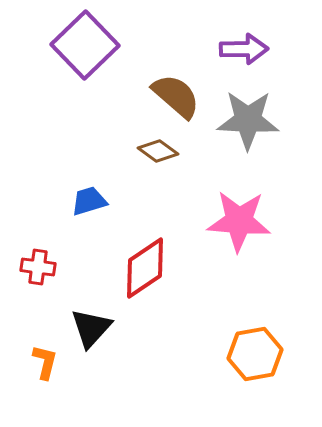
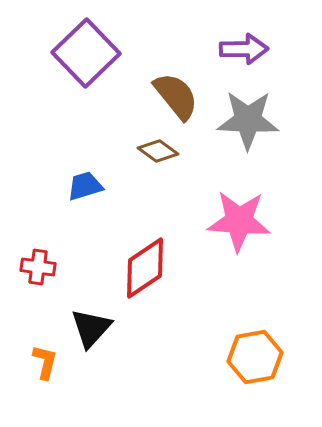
purple square: moved 1 px right, 8 px down
brown semicircle: rotated 10 degrees clockwise
blue trapezoid: moved 4 px left, 15 px up
orange hexagon: moved 3 px down
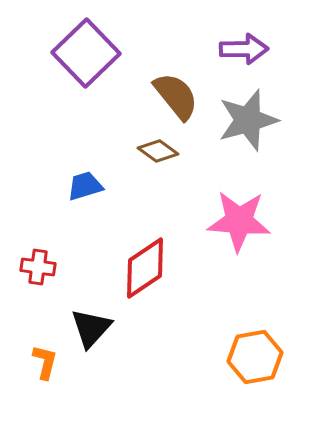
gray star: rotated 18 degrees counterclockwise
